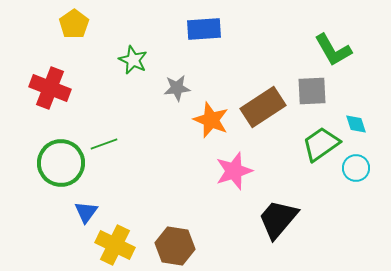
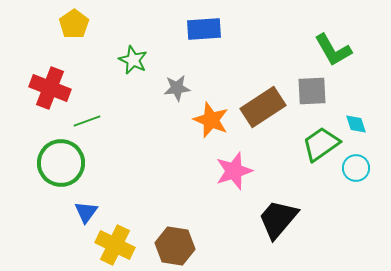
green line: moved 17 px left, 23 px up
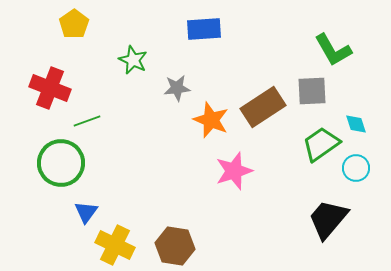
black trapezoid: moved 50 px right
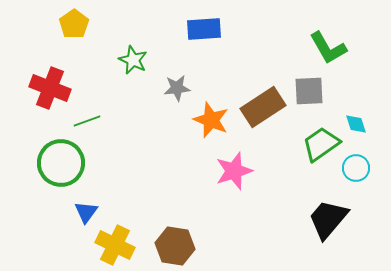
green L-shape: moved 5 px left, 2 px up
gray square: moved 3 px left
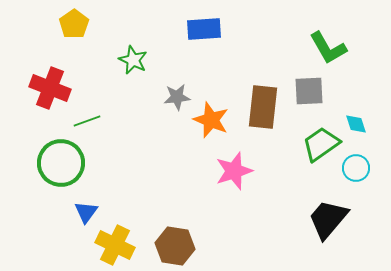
gray star: moved 9 px down
brown rectangle: rotated 51 degrees counterclockwise
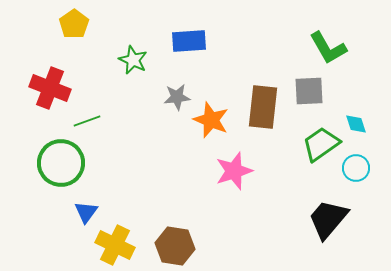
blue rectangle: moved 15 px left, 12 px down
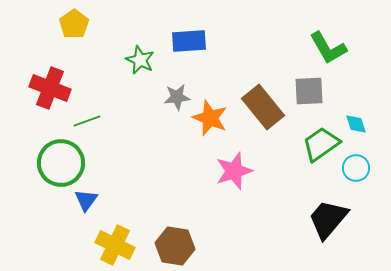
green star: moved 7 px right
brown rectangle: rotated 45 degrees counterclockwise
orange star: moved 1 px left, 2 px up
blue triangle: moved 12 px up
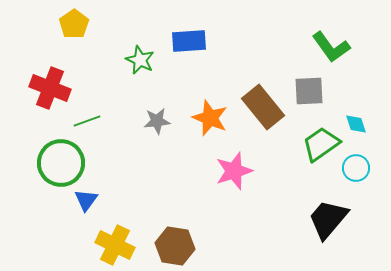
green L-shape: moved 3 px right, 1 px up; rotated 6 degrees counterclockwise
gray star: moved 20 px left, 24 px down
